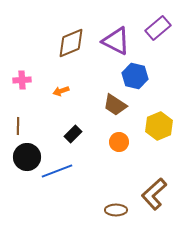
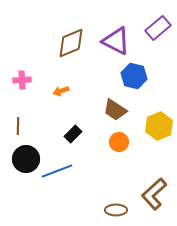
blue hexagon: moved 1 px left
brown trapezoid: moved 5 px down
black circle: moved 1 px left, 2 px down
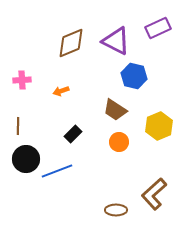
purple rectangle: rotated 15 degrees clockwise
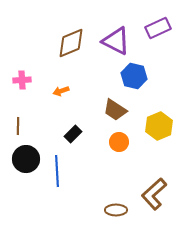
blue line: rotated 72 degrees counterclockwise
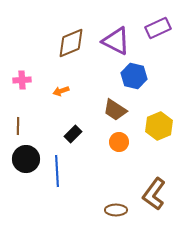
brown L-shape: rotated 12 degrees counterclockwise
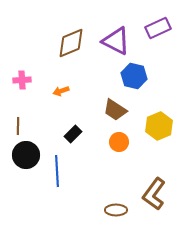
black circle: moved 4 px up
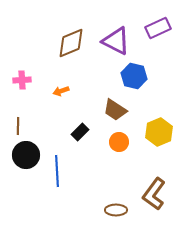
yellow hexagon: moved 6 px down
black rectangle: moved 7 px right, 2 px up
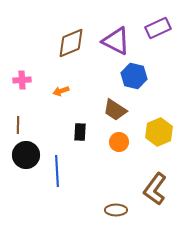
brown line: moved 1 px up
black rectangle: rotated 42 degrees counterclockwise
brown L-shape: moved 1 px right, 5 px up
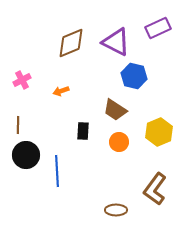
purple triangle: moved 1 px down
pink cross: rotated 24 degrees counterclockwise
black rectangle: moved 3 px right, 1 px up
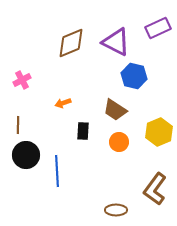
orange arrow: moved 2 px right, 12 px down
